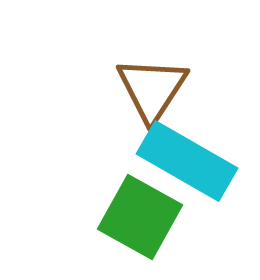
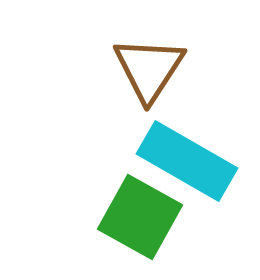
brown triangle: moved 3 px left, 20 px up
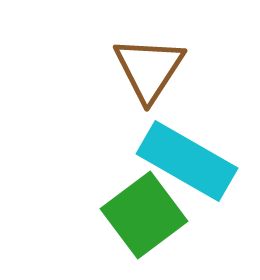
green square: moved 4 px right, 2 px up; rotated 24 degrees clockwise
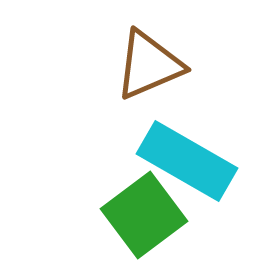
brown triangle: moved 4 px up; rotated 34 degrees clockwise
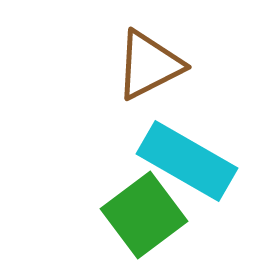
brown triangle: rotated 4 degrees counterclockwise
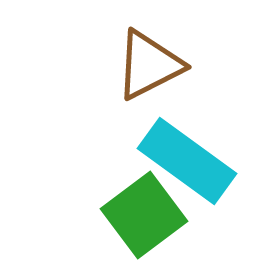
cyan rectangle: rotated 6 degrees clockwise
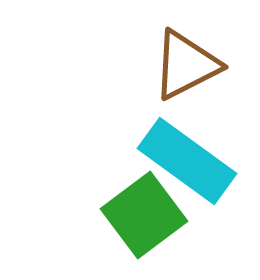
brown triangle: moved 37 px right
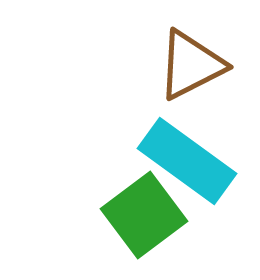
brown triangle: moved 5 px right
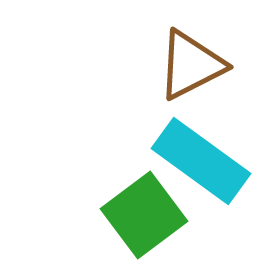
cyan rectangle: moved 14 px right
